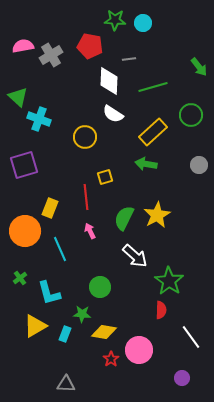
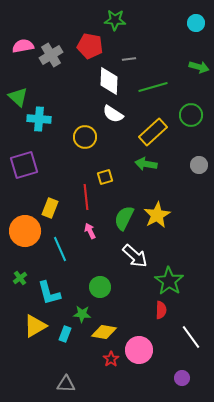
cyan circle at (143, 23): moved 53 px right
green arrow at (199, 67): rotated 36 degrees counterclockwise
cyan cross at (39, 119): rotated 15 degrees counterclockwise
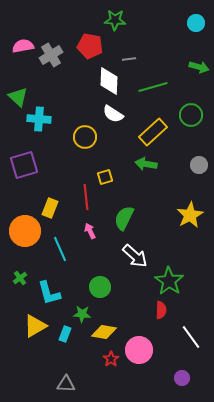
yellow star at (157, 215): moved 33 px right
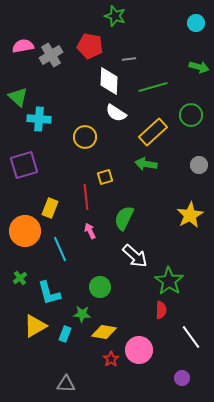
green star at (115, 20): moved 4 px up; rotated 15 degrees clockwise
white semicircle at (113, 114): moved 3 px right, 1 px up
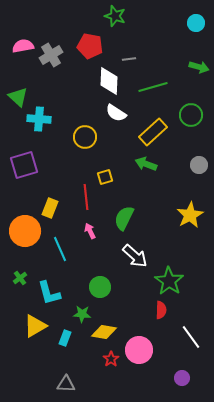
green arrow at (146, 164): rotated 10 degrees clockwise
cyan rectangle at (65, 334): moved 4 px down
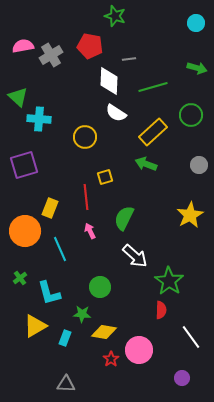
green arrow at (199, 67): moved 2 px left, 1 px down
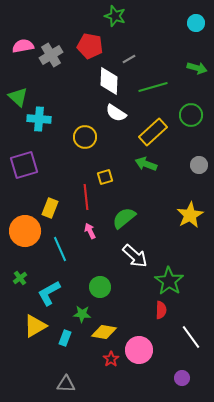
gray line at (129, 59): rotated 24 degrees counterclockwise
green semicircle at (124, 218): rotated 25 degrees clockwise
cyan L-shape at (49, 293): rotated 76 degrees clockwise
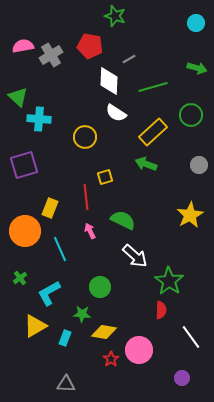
green semicircle at (124, 218): moved 1 px left, 2 px down; rotated 65 degrees clockwise
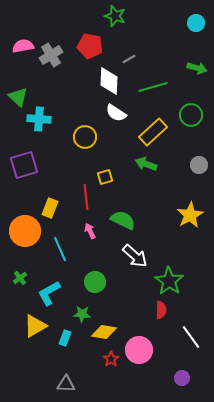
green circle at (100, 287): moved 5 px left, 5 px up
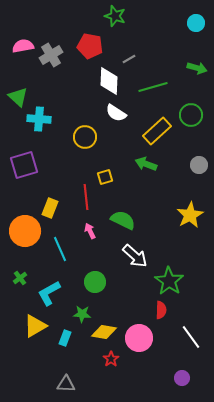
yellow rectangle at (153, 132): moved 4 px right, 1 px up
pink circle at (139, 350): moved 12 px up
